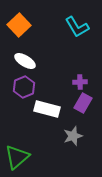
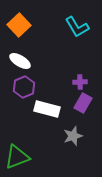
white ellipse: moved 5 px left
green triangle: rotated 20 degrees clockwise
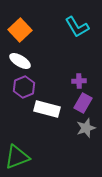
orange square: moved 1 px right, 5 px down
purple cross: moved 1 px left, 1 px up
gray star: moved 13 px right, 8 px up
